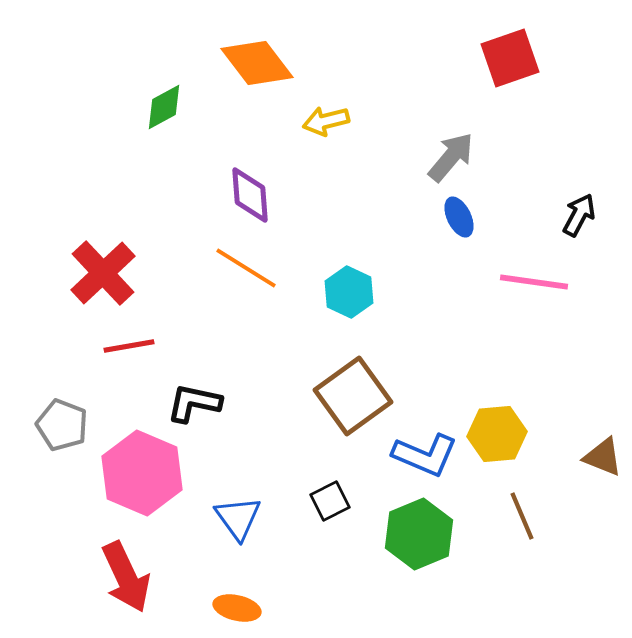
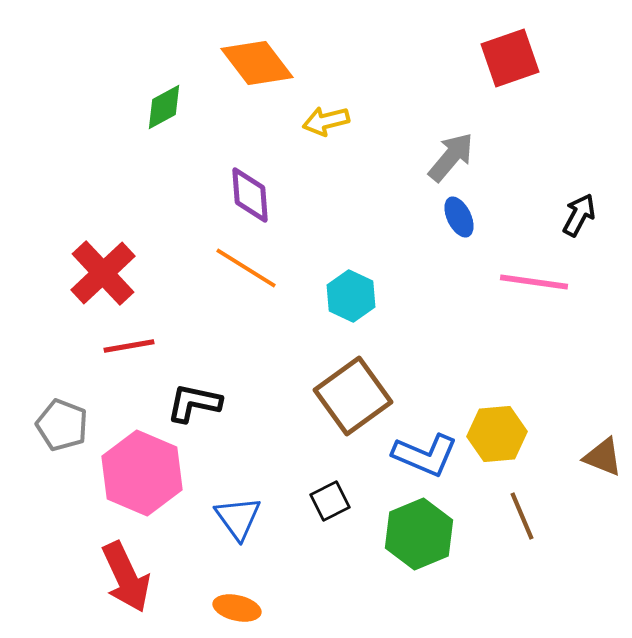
cyan hexagon: moved 2 px right, 4 px down
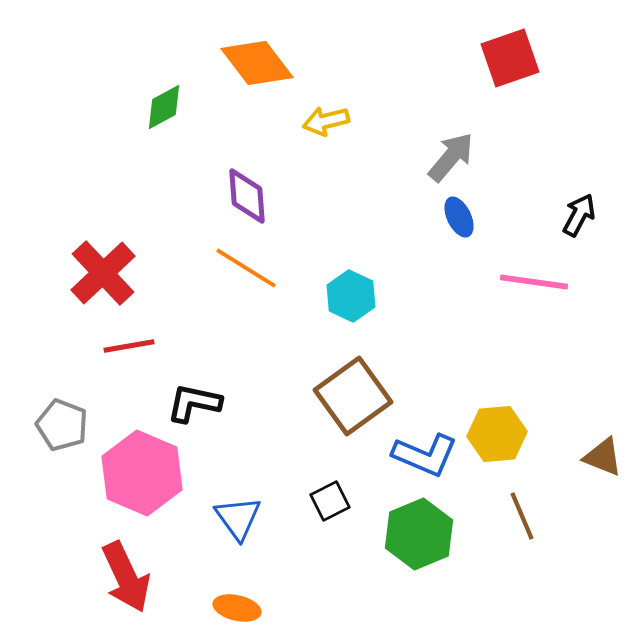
purple diamond: moved 3 px left, 1 px down
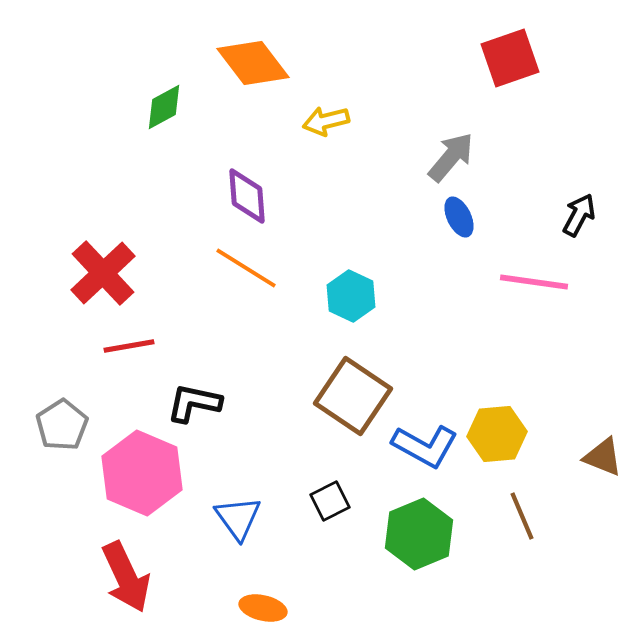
orange diamond: moved 4 px left
brown square: rotated 20 degrees counterclockwise
gray pentagon: rotated 18 degrees clockwise
blue L-shape: moved 9 px up; rotated 6 degrees clockwise
orange ellipse: moved 26 px right
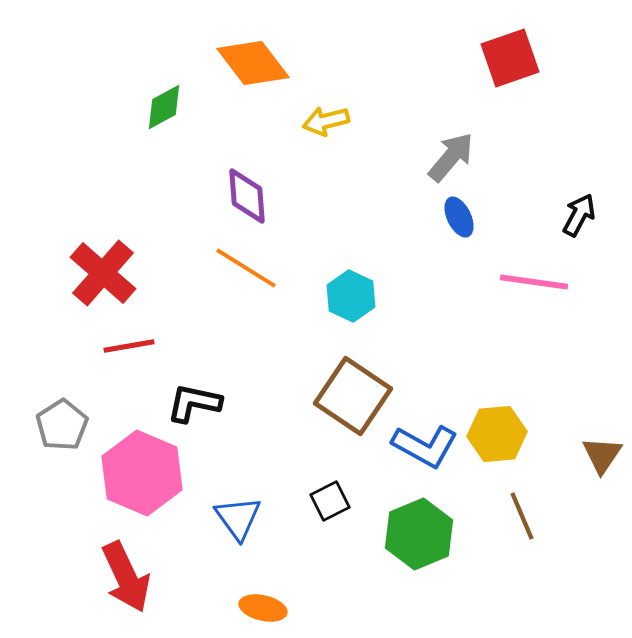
red cross: rotated 6 degrees counterclockwise
brown triangle: moved 1 px left, 2 px up; rotated 42 degrees clockwise
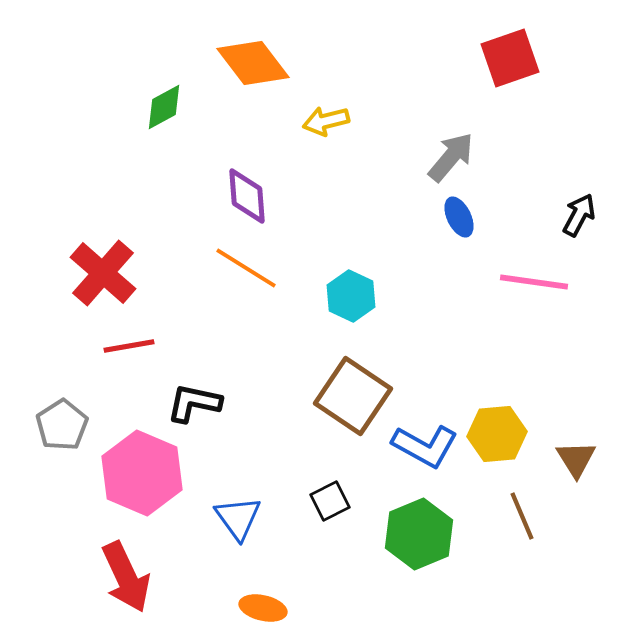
brown triangle: moved 26 px left, 4 px down; rotated 6 degrees counterclockwise
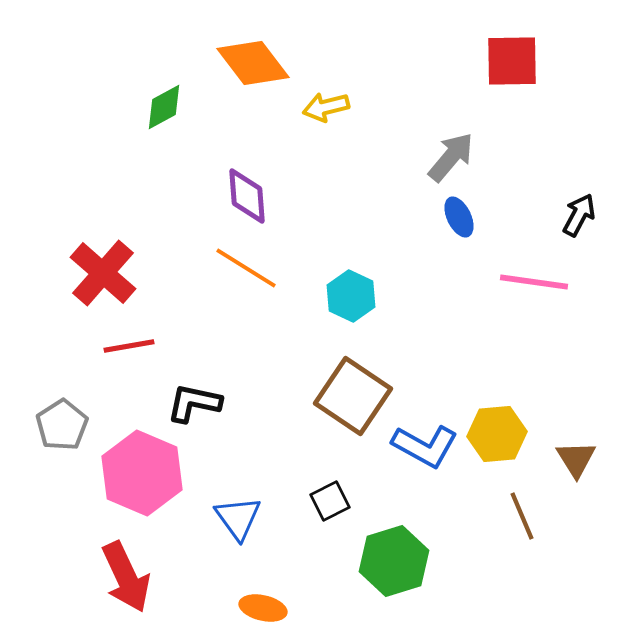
red square: moved 2 px right, 3 px down; rotated 18 degrees clockwise
yellow arrow: moved 14 px up
green hexagon: moved 25 px left, 27 px down; rotated 6 degrees clockwise
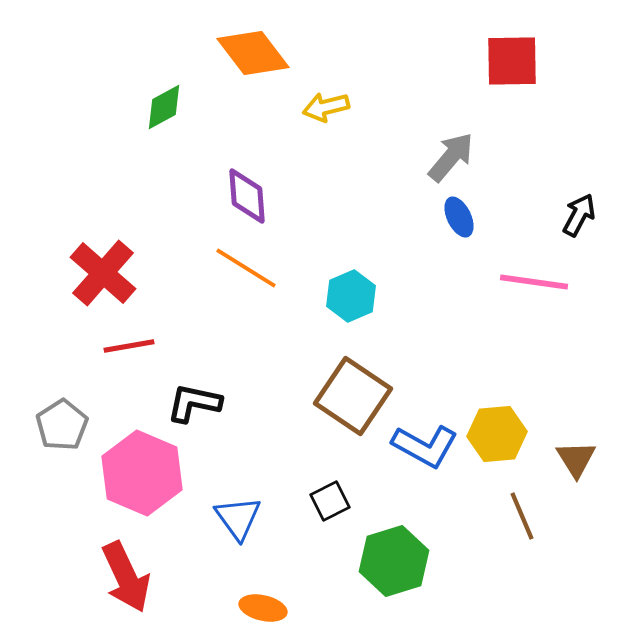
orange diamond: moved 10 px up
cyan hexagon: rotated 12 degrees clockwise
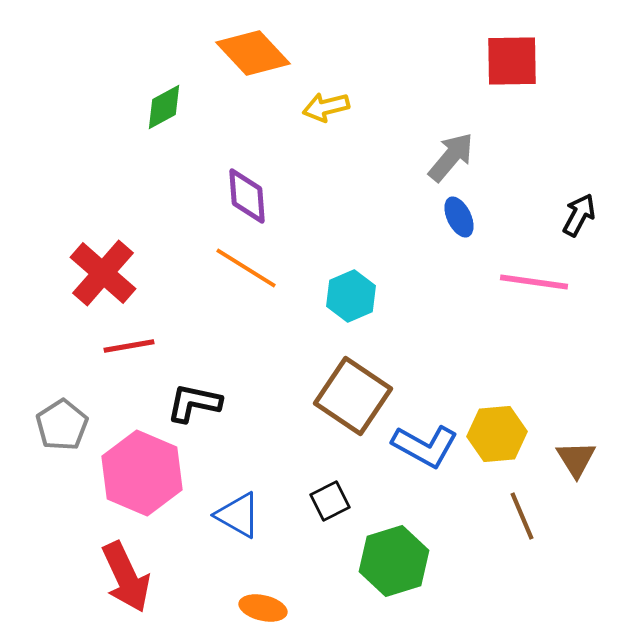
orange diamond: rotated 6 degrees counterclockwise
blue triangle: moved 3 px up; rotated 24 degrees counterclockwise
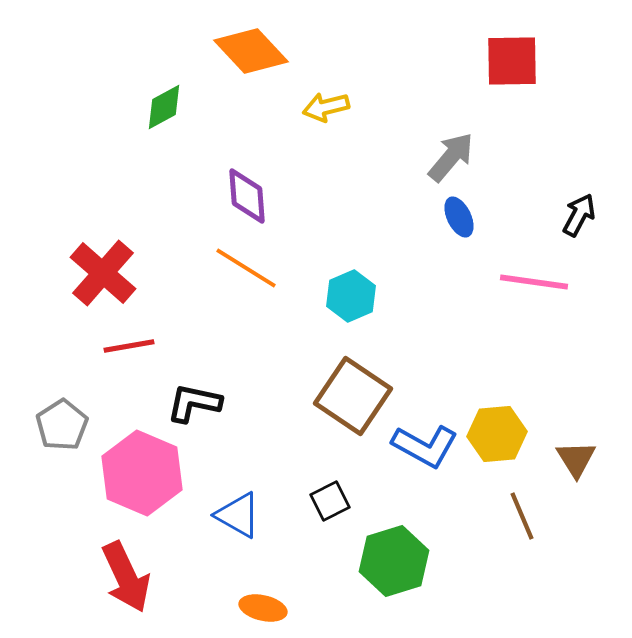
orange diamond: moved 2 px left, 2 px up
